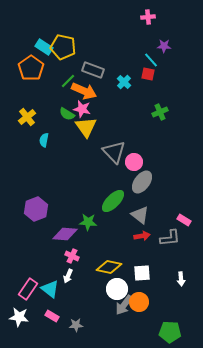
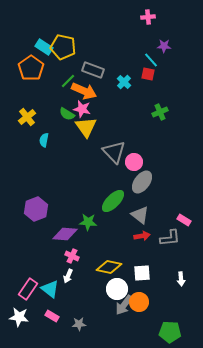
gray star at (76, 325): moved 3 px right, 1 px up
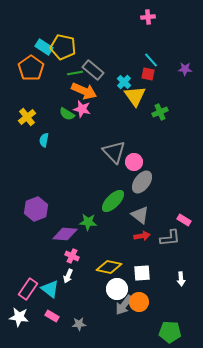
purple star at (164, 46): moved 21 px right, 23 px down
gray rectangle at (93, 70): rotated 20 degrees clockwise
green line at (68, 81): moved 7 px right, 8 px up; rotated 35 degrees clockwise
yellow triangle at (86, 127): moved 49 px right, 31 px up
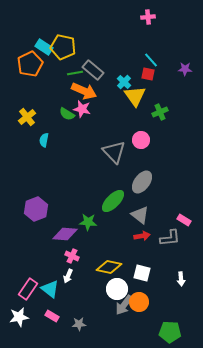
orange pentagon at (31, 68): moved 1 px left, 4 px up; rotated 10 degrees clockwise
pink circle at (134, 162): moved 7 px right, 22 px up
white square at (142, 273): rotated 18 degrees clockwise
white star at (19, 317): rotated 18 degrees counterclockwise
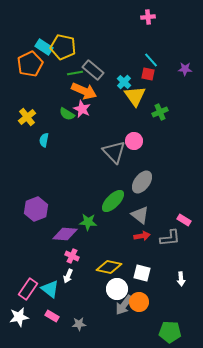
pink star at (82, 109): rotated 12 degrees clockwise
pink circle at (141, 140): moved 7 px left, 1 px down
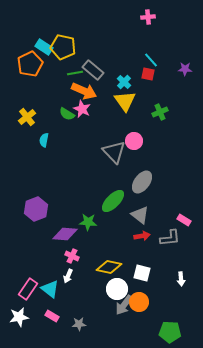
yellow triangle at (135, 96): moved 10 px left, 5 px down
